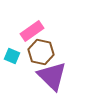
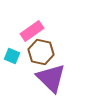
purple triangle: moved 1 px left, 2 px down
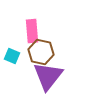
pink rectangle: rotated 60 degrees counterclockwise
purple triangle: moved 3 px left, 2 px up; rotated 24 degrees clockwise
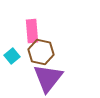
cyan square: rotated 28 degrees clockwise
purple triangle: moved 2 px down
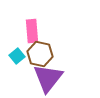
brown hexagon: moved 1 px left, 2 px down
cyan square: moved 5 px right
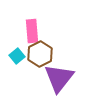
brown hexagon: rotated 20 degrees clockwise
purple triangle: moved 11 px right
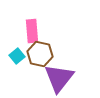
brown hexagon: rotated 20 degrees counterclockwise
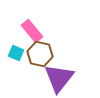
pink rectangle: rotated 35 degrees counterclockwise
cyan square: moved 1 px left, 3 px up; rotated 28 degrees counterclockwise
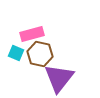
pink rectangle: moved 3 px down; rotated 65 degrees counterclockwise
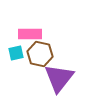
pink rectangle: moved 2 px left; rotated 15 degrees clockwise
cyan square: rotated 35 degrees counterclockwise
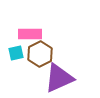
brown hexagon: rotated 20 degrees clockwise
purple triangle: rotated 28 degrees clockwise
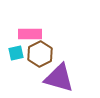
purple triangle: rotated 40 degrees clockwise
